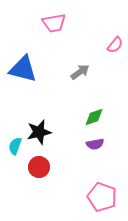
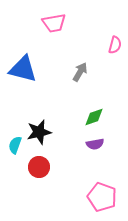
pink semicircle: rotated 24 degrees counterclockwise
gray arrow: rotated 24 degrees counterclockwise
cyan semicircle: moved 1 px up
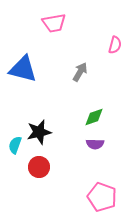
purple semicircle: rotated 12 degrees clockwise
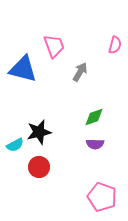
pink trapezoid: moved 23 px down; rotated 100 degrees counterclockwise
cyan semicircle: rotated 138 degrees counterclockwise
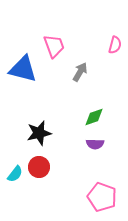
black star: moved 1 px down
cyan semicircle: moved 29 px down; rotated 24 degrees counterclockwise
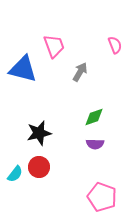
pink semicircle: rotated 36 degrees counterclockwise
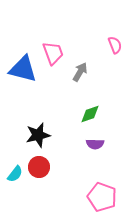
pink trapezoid: moved 1 px left, 7 px down
green diamond: moved 4 px left, 3 px up
black star: moved 1 px left, 2 px down
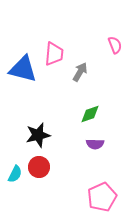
pink trapezoid: moved 1 px right, 1 px down; rotated 25 degrees clockwise
cyan semicircle: rotated 12 degrees counterclockwise
pink pentagon: rotated 28 degrees clockwise
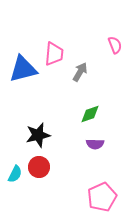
blue triangle: rotated 28 degrees counterclockwise
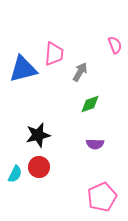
green diamond: moved 10 px up
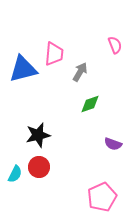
purple semicircle: moved 18 px right; rotated 18 degrees clockwise
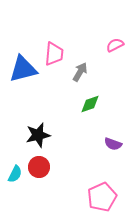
pink semicircle: rotated 96 degrees counterclockwise
